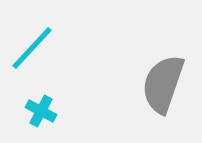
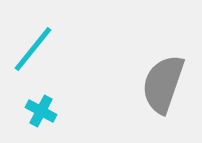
cyan line: moved 1 px right, 1 px down; rotated 4 degrees counterclockwise
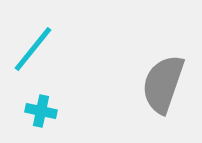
cyan cross: rotated 16 degrees counterclockwise
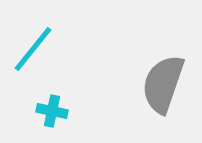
cyan cross: moved 11 px right
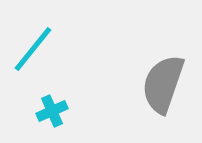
cyan cross: rotated 36 degrees counterclockwise
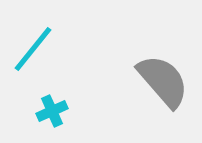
gray semicircle: moved 3 px up; rotated 120 degrees clockwise
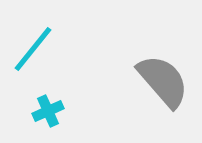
cyan cross: moved 4 px left
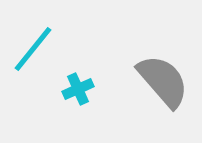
cyan cross: moved 30 px right, 22 px up
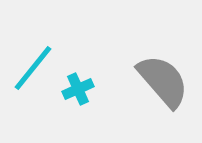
cyan line: moved 19 px down
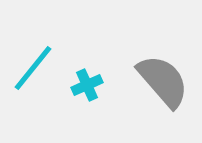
cyan cross: moved 9 px right, 4 px up
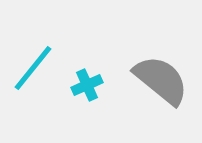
gray semicircle: moved 2 px left, 1 px up; rotated 10 degrees counterclockwise
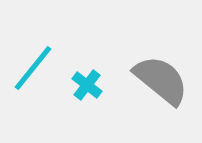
cyan cross: rotated 28 degrees counterclockwise
